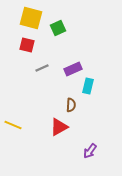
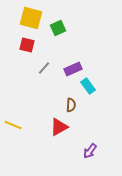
gray line: moved 2 px right; rotated 24 degrees counterclockwise
cyan rectangle: rotated 49 degrees counterclockwise
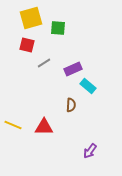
yellow square: rotated 30 degrees counterclockwise
green square: rotated 28 degrees clockwise
gray line: moved 5 px up; rotated 16 degrees clockwise
cyan rectangle: rotated 14 degrees counterclockwise
red triangle: moved 15 px left; rotated 30 degrees clockwise
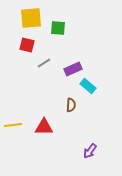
yellow square: rotated 10 degrees clockwise
yellow line: rotated 30 degrees counterclockwise
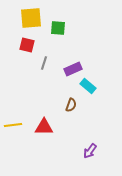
gray line: rotated 40 degrees counterclockwise
brown semicircle: rotated 16 degrees clockwise
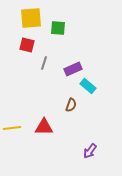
yellow line: moved 1 px left, 3 px down
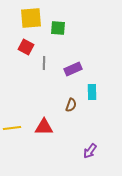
red square: moved 1 px left, 2 px down; rotated 14 degrees clockwise
gray line: rotated 16 degrees counterclockwise
cyan rectangle: moved 4 px right, 6 px down; rotated 49 degrees clockwise
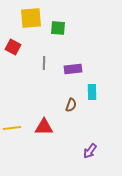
red square: moved 13 px left
purple rectangle: rotated 18 degrees clockwise
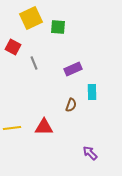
yellow square: rotated 20 degrees counterclockwise
green square: moved 1 px up
gray line: moved 10 px left; rotated 24 degrees counterclockwise
purple rectangle: rotated 18 degrees counterclockwise
purple arrow: moved 2 px down; rotated 98 degrees clockwise
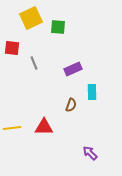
red square: moved 1 px left, 1 px down; rotated 21 degrees counterclockwise
